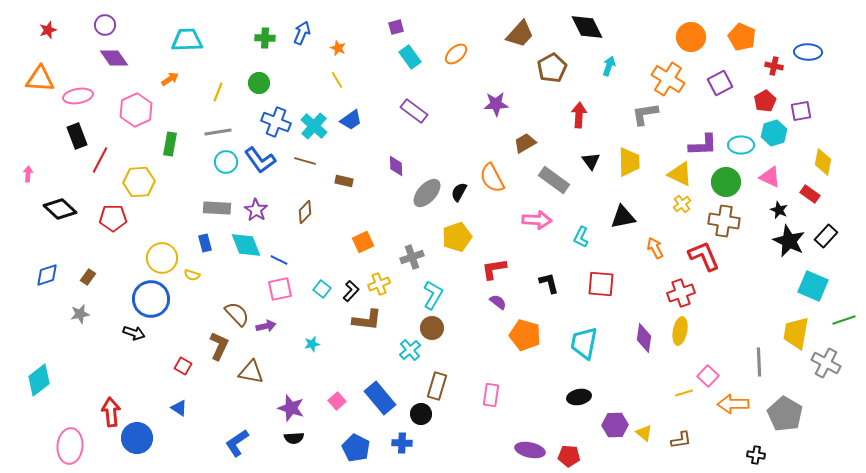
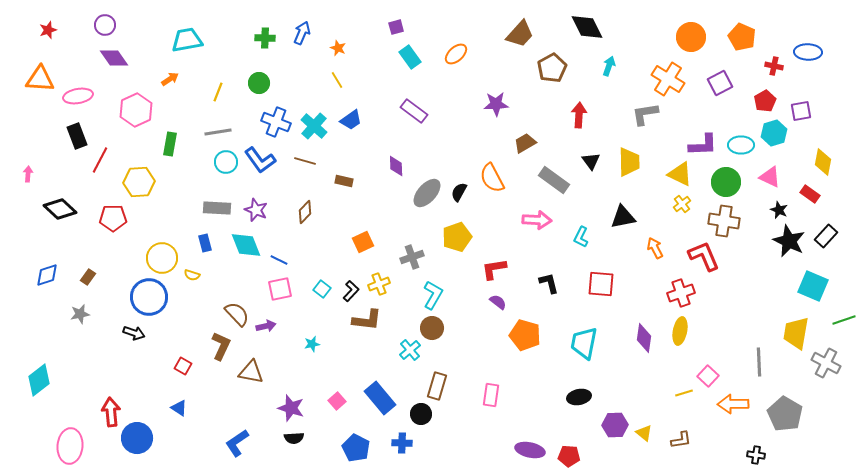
cyan trapezoid at (187, 40): rotated 8 degrees counterclockwise
purple star at (256, 210): rotated 10 degrees counterclockwise
blue circle at (151, 299): moved 2 px left, 2 px up
brown L-shape at (219, 346): moved 2 px right
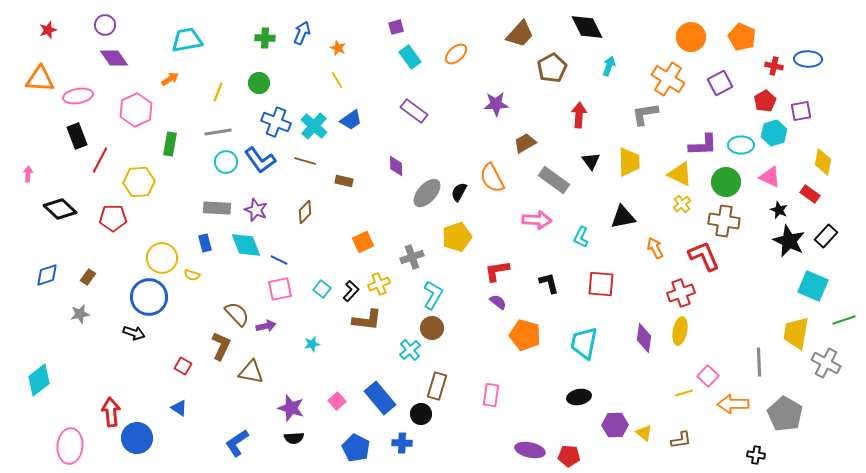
blue ellipse at (808, 52): moved 7 px down
red L-shape at (494, 269): moved 3 px right, 2 px down
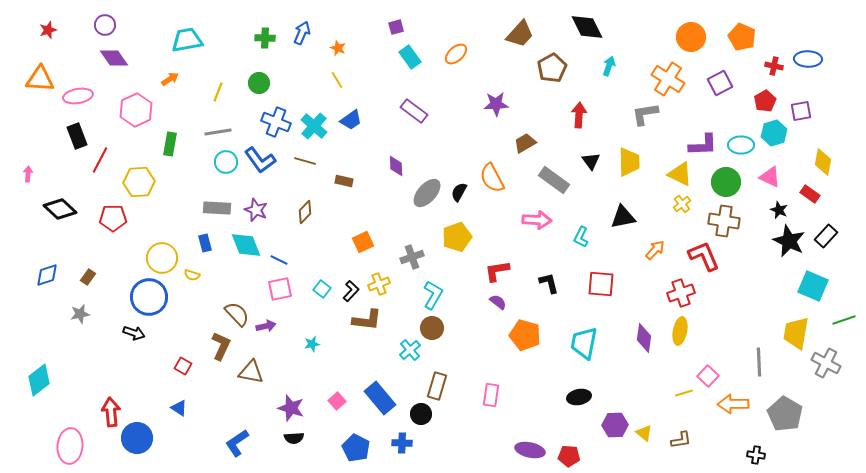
orange arrow at (655, 248): moved 2 px down; rotated 70 degrees clockwise
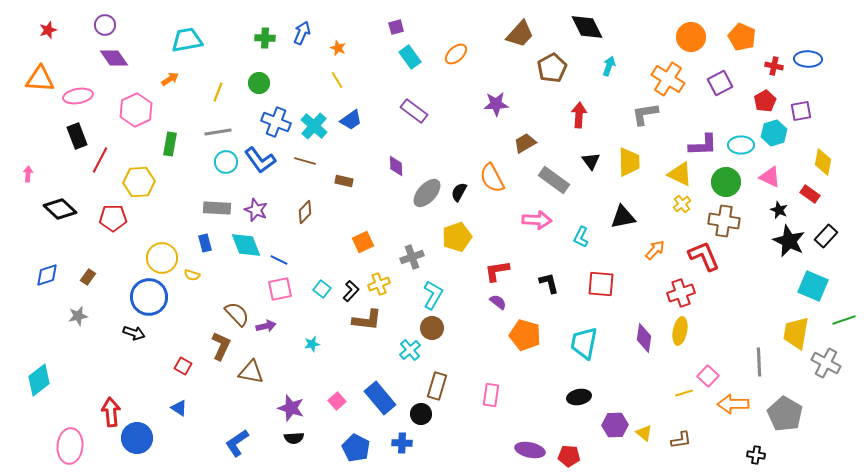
gray star at (80, 314): moved 2 px left, 2 px down
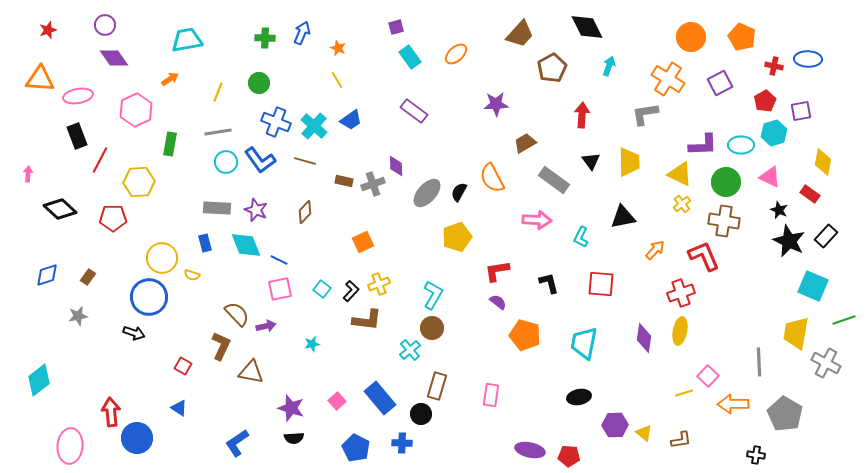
red arrow at (579, 115): moved 3 px right
gray cross at (412, 257): moved 39 px left, 73 px up
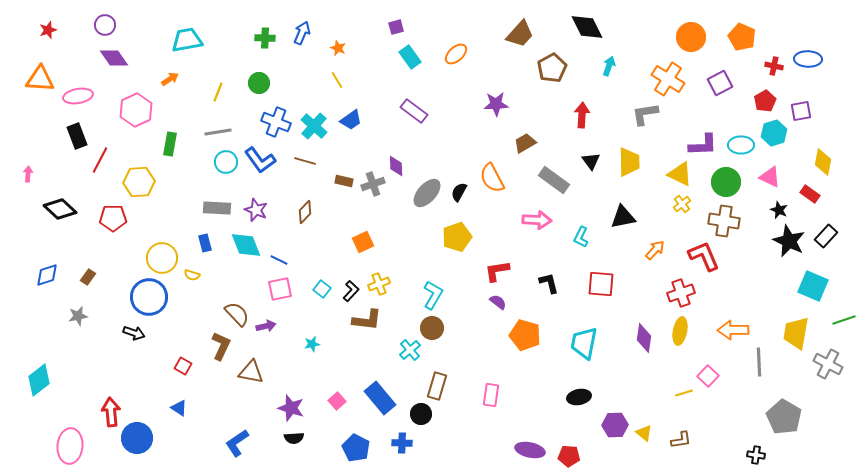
gray cross at (826, 363): moved 2 px right, 1 px down
orange arrow at (733, 404): moved 74 px up
gray pentagon at (785, 414): moved 1 px left, 3 px down
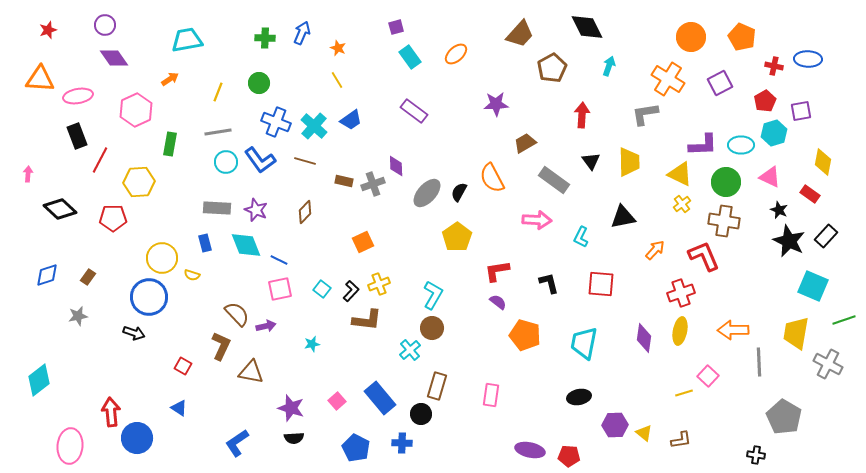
yellow pentagon at (457, 237): rotated 16 degrees counterclockwise
